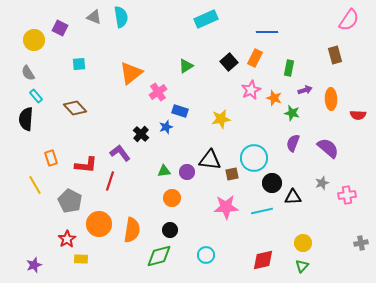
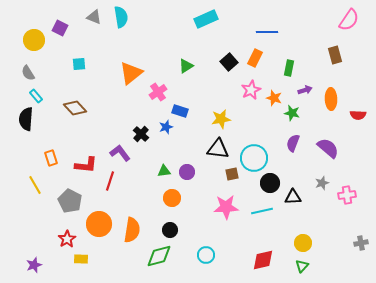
black triangle at (210, 160): moved 8 px right, 11 px up
black circle at (272, 183): moved 2 px left
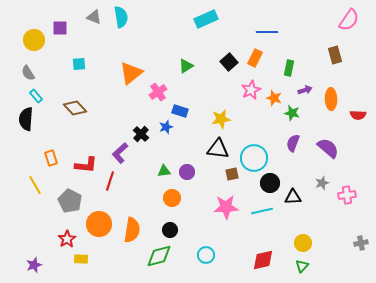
purple square at (60, 28): rotated 28 degrees counterclockwise
purple L-shape at (120, 153): rotated 95 degrees counterclockwise
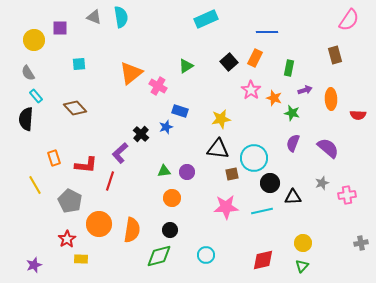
pink star at (251, 90): rotated 12 degrees counterclockwise
pink cross at (158, 92): moved 6 px up; rotated 24 degrees counterclockwise
orange rectangle at (51, 158): moved 3 px right
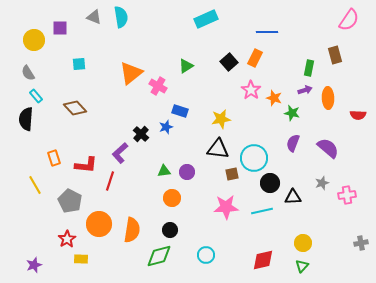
green rectangle at (289, 68): moved 20 px right
orange ellipse at (331, 99): moved 3 px left, 1 px up
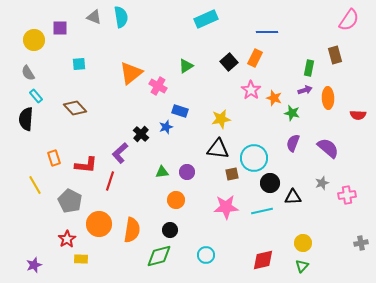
green triangle at (164, 171): moved 2 px left, 1 px down
orange circle at (172, 198): moved 4 px right, 2 px down
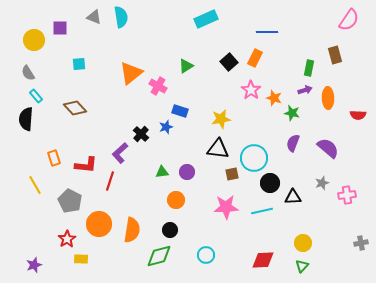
red diamond at (263, 260): rotated 10 degrees clockwise
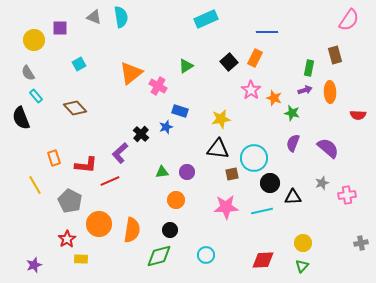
cyan square at (79, 64): rotated 24 degrees counterclockwise
orange ellipse at (328, 98): moved 2 px right, 6 px up
black semicircle at (26, 119): moved 5 px left, 1 px up; rotated 25 degrees counterclockwise
red line at (110, 181): rotated 48 degrees clockwise
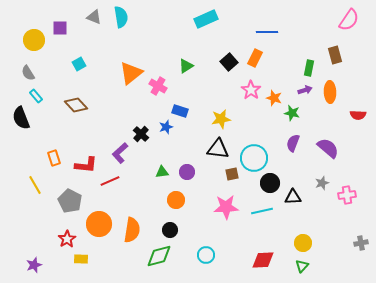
brown diamond at (75, 108): moved 1 px right, 3 px up
